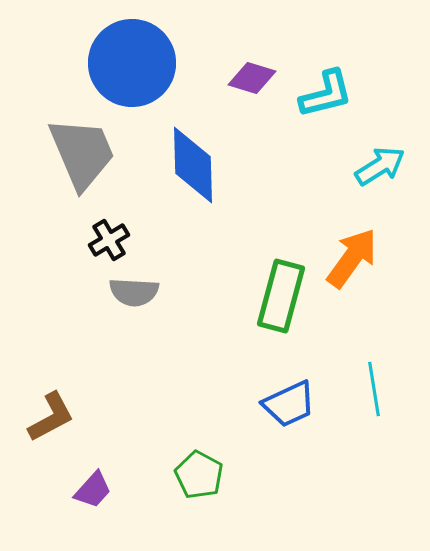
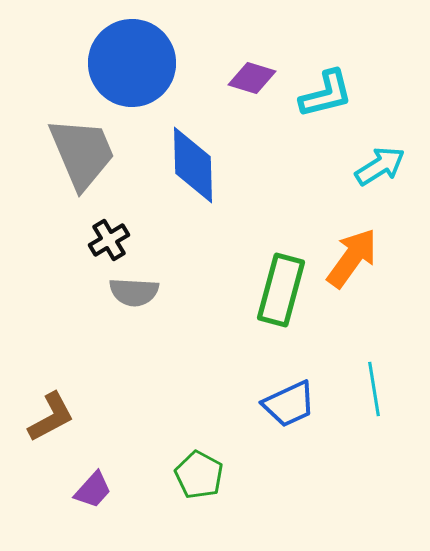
green rectangle: moved 6 px up
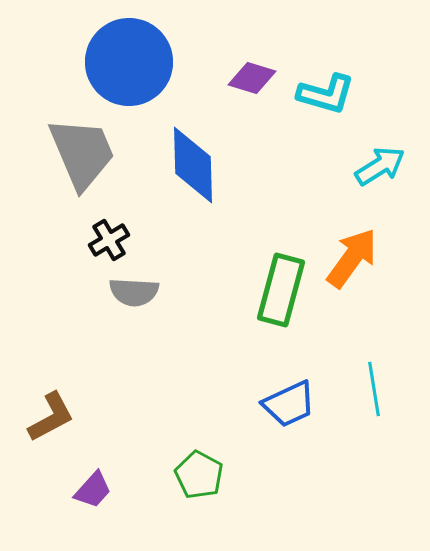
blue circle: moved 3 px left, 1 px up
cyan L-shape: rotated 30 degrees clockwise
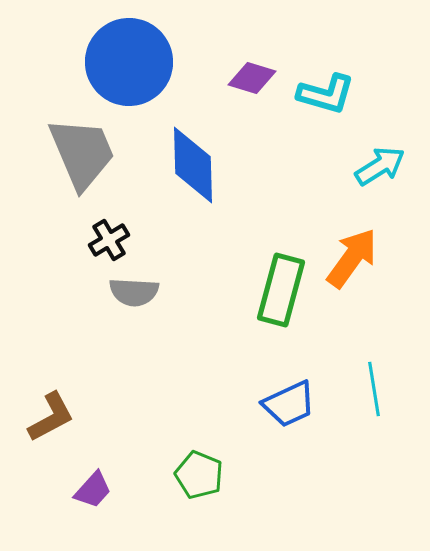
green pentagon: rotated 6 degrees counterclockwise
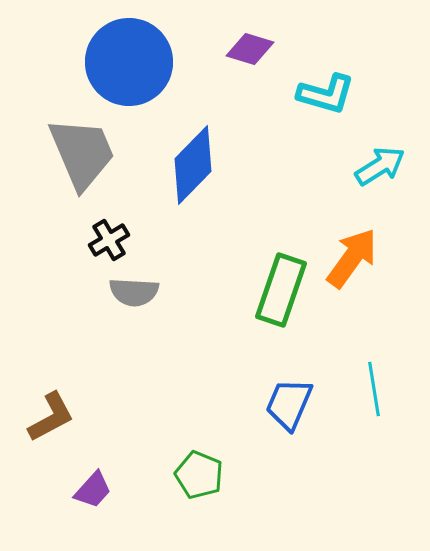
purple diamond: moved 2 px left, 29 px up
blue diamond: rotated 46 degrees clockwise
green rectangle: rotated 4 degrees clockwise
blue trapezoid: rotated 138 degrees clockwise
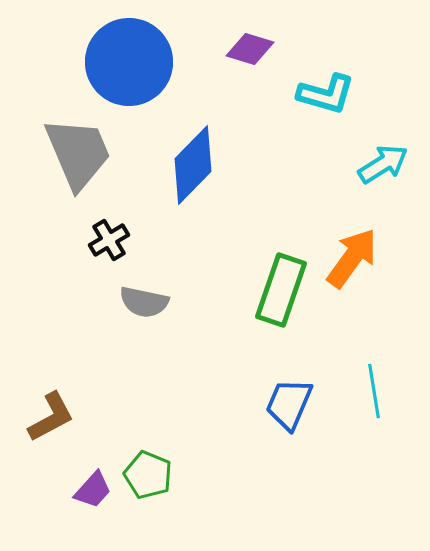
gray trapezoid: moved 4 px left
cyan arrow: moved 3 px right, 2 px up
gray semicircle: moved 10 px right, 10 px down; rotated 9 degrees clockwise
cyan line: moved 2 px down
green pentagon: moved 51 px left
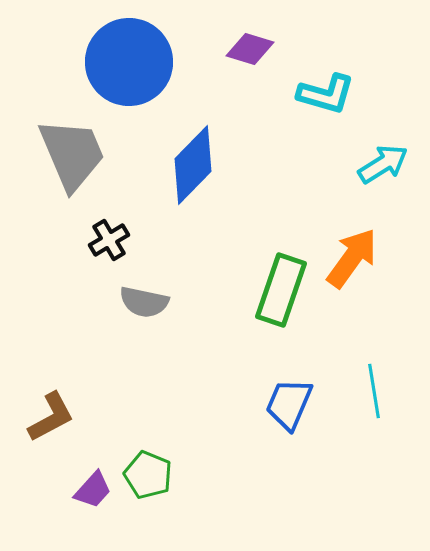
gray trapezoid: moved 6 px left, 1 px down
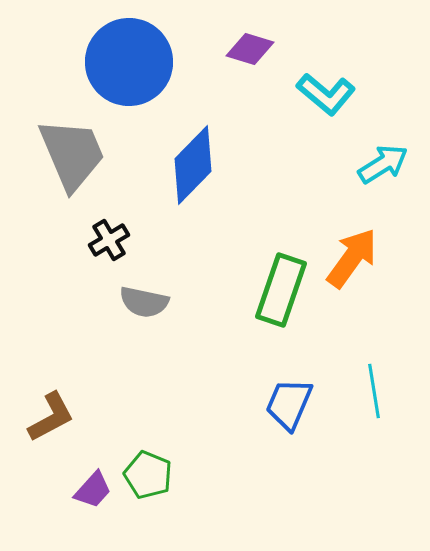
cyan L-shape: rotated 24 degrees clockwise
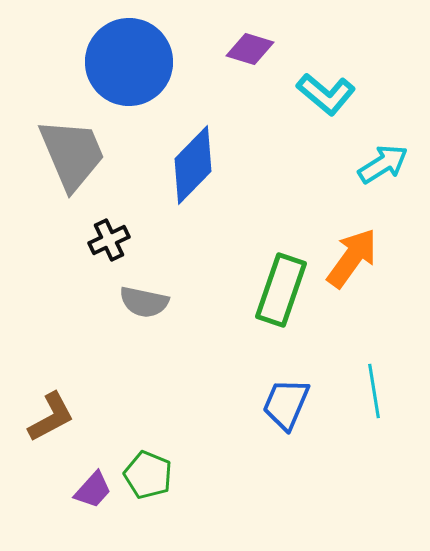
black cross: rotated 6 degrees clockwise
blue trapezoid: moved 3 px left
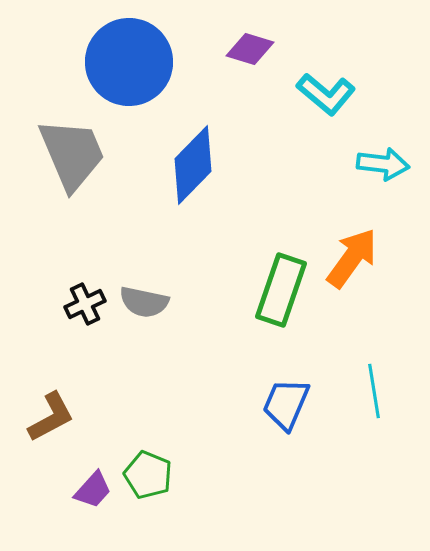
cyan arrow: rotated 39 degrees clockwise
black cross: moved 24 px left, 64 px down
